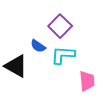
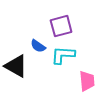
purple square: moved 1 px right; rotated 30 degrees clockwise
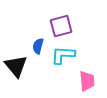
blue semicircle: rotated 70 degrees clockwise
black triangle: rotated 20 degrees clockwise
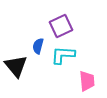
purple square: rotated 10 degrees counterclockwise
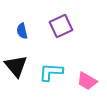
blue semicircle: moved 16 px left, 15 px up; rotated 28 degrees counterclockwise
cyan L-shape: moved 12 px left, 17 px down
pink trapezoid: rotated 125 degrees clockwise
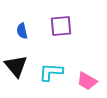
purple square: rotated 20 degrees clockwise
